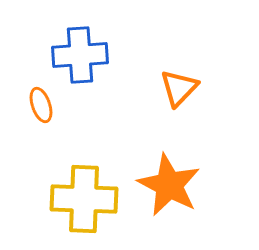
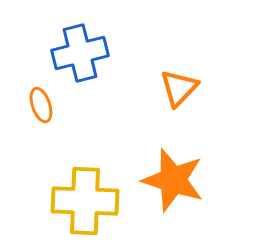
blue cross: moved 2 px up; rotated 10 degrees counterclockwise
orange star: moved 4 px right, 5 px up; rotated 10 degrees counterclockwise
yellow cross: moved 1 px right, 2 px down
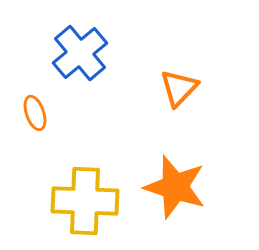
blue cross: rotated 26 degrees counterclockwise
orange ellipse: moved 6 px left, 8 px down
orange star: moved 2 px right, 7 px down
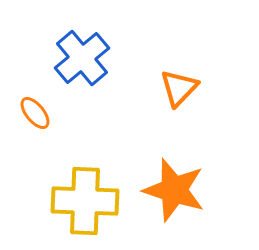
blue cross: moved 2 px right, 5 px down
orange ellipse: rotated 20 degrees counterclockwise
orange star: moved 1 px left, 3 px down
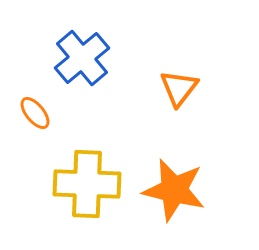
orange triangle: rotated 6 degrees counterclockwise
orange star: rotated 4 degrees counterclockwise
yellow cross: moved 2 px right, 17 px up
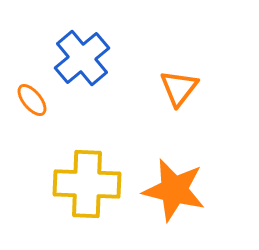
orange ellipse: moved 3 px left, 13 px up
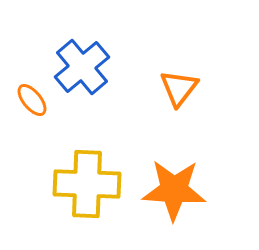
blue cross: moved 9 px down
orange star: rotated 10 degrees counterclockwise
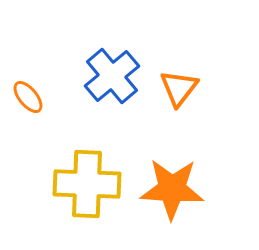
blue cross: moved 30 px right, 9 px down
orange ellipse: moved 4 px left, 3 px up
orange star: moved 2 px left, 1 px up
